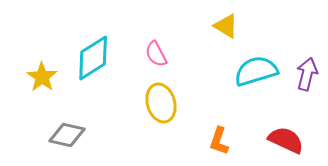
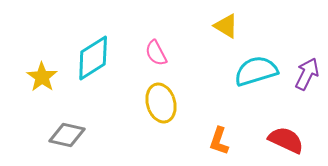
pink semicircle: moved 1 px up
purple arrow: rotated 12 degrees clockwise
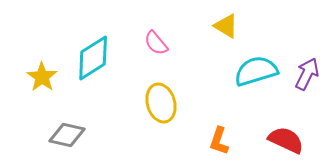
pink semicircle: moved 10 px up; rotated 12 degrees counterclockwise
